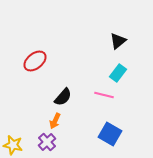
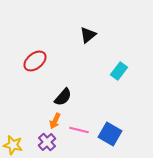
black triangle: moved 30 px left, 6 px up
cyan rectangle: moved 1 px right, 2 px up
pink line: moved 25 px left, 35 px down
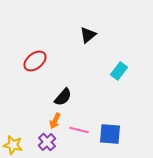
blue square: rotated 25 degrees counterclockwise
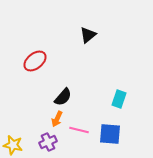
cyan rectangle: moved 28 px down; rotated 18 degrees counterclockwise
orange arrow: moved 2 px right, 2 px up
purple cross: moved 1 px right; rotated 18 degrees clockwise
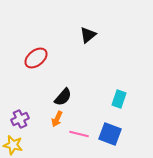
red ellipse: moved 1 px right, 3 px up
pink line: moved 4 px down
blue square: rotated 15 degrees clockwise
purple cross: moved 28 px left, 23 px up
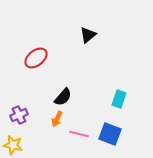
purple cross: moved 1 px left, 4 px up
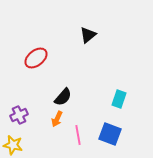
pink line: moved 1 px left, 1 px down; rotated 66 degrees clockwise
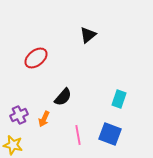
orange arrow: moved 13 px left
